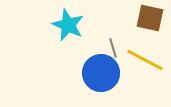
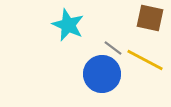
gray line: rotated 36 degrees counterclockwise
blue circle: moved 1 px right, 1 px down
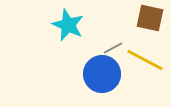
gray line: rotated 66 degrees counterclockwise
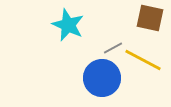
yellow line: moved 2 px left
blue circle: moved 4 px down
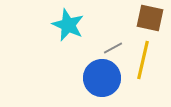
yellow line: rotated 75 degrees clockwise
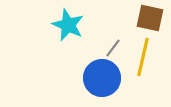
gray line: rotated 24 degrees counterclockwise
yellow line: moved 3 px up
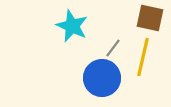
cyan star: moved 4 px right, 1 px down
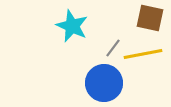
yellow line: moved 3 px up; rotated 66 degrees clockwise
blue circle: moved 2 px right, 5 px down
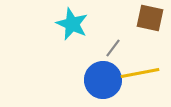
cyan star: moved 2 px up
yellow line: moved 3 px left, 19 px down
blue circle: moved 1 px left, 3 px up
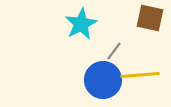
cyan star: moved 9 px right; rotated 20 degrees clockwise
gray line: moved 1 px right, 3 px down
yellow line: moved 2 px down; rotated 6 degrees clockwise
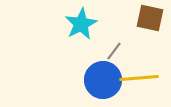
yellow line: moved 1 px left, 3 px down
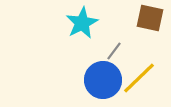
cyan star: moved 1 px right, 1 px up
yellow line: rotated 39 degrees counterclockwise
